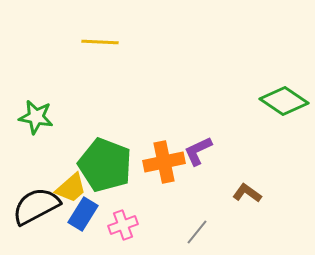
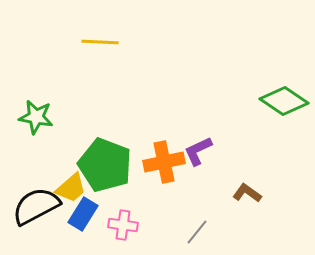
pink cross: rotated 28 degrees clockwise
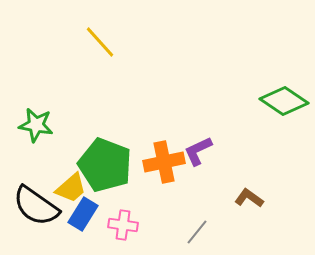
yellow line: rotated 45 degrees clockwise
green star: moved 8 px down
brown L-shape: moved 2 px right, 5 px down
black semicircle: rotated 117 degrees counterclockwise
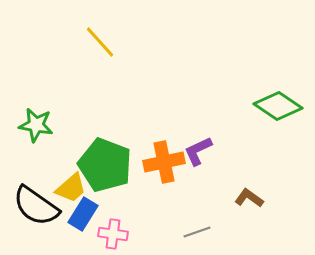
green diamond: moved 6 px left, 5 px down
pink cross: moved 10 px left, 9 px down
gray line: rotated 32 degrees clockwise
